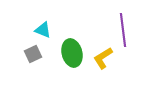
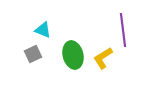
green ellipse: moved 1 px right, 2 px down
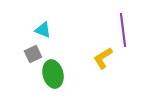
green ellipse: moved 20 px left, 19 px down
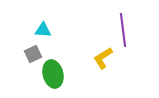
cyan triangle: rotated 18 degrees counterclockwise
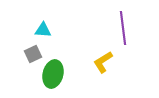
purple line: moved 2 px up
yellow L-shape: moved 4 px down
green ellipse: rotated 28 degrees clockwise
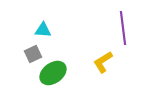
green ellipse: moved 1 px up; rotated 40 degrees clockwise
